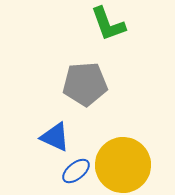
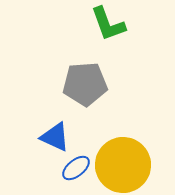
blue ellipse: moved 3 px up
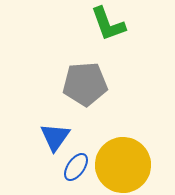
blue triangle: rotated 40 degrees clockwise
blue ellipse: moved 1 px up; rotated 16 degrees counterclockwise
